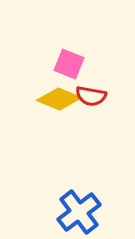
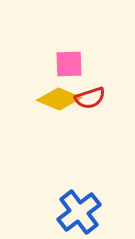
pink square: rotated 24 degrees counterclockwise
red semicircle: moved 1 px left, 2 px down; rotated 28 degrees counterclockwise
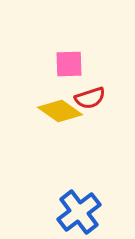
yellow diamond: moved 1 px right, 12 px down; rotated 12 degrees clockwise
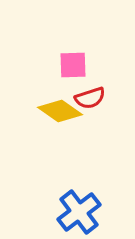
pink square: moved 4 px right, 1 px down
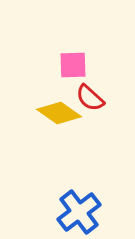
red semicircle: rotated 60 degrees clockwise
yellow diamond: moved 1 px left, 2 px down
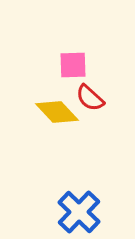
yellow diamond: moved 2 px left, 1 px up; rotated 12 degrees clockwise
blue cross: rotated 9 degrees counterclockwise
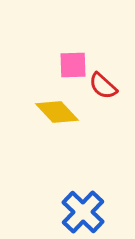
red semicircle: moved 13 px right, 12 px up
blue cross: moved 4 px right
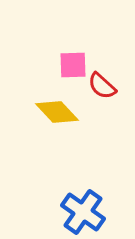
red semicircle: moved 1 px left
blue cross: rotated 9 degrees counterclockwise
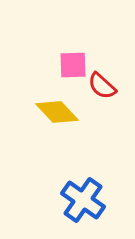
blue cross: moved 12 px up
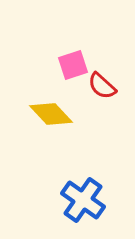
pink square: rotated 16 degrees counterclockwise
yellow diamond: moved 6 px left, 2 px down
